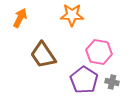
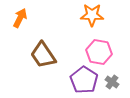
orange star: moved 20 px right
gray cross: rotated 24 degrees clockwise
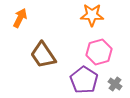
pink hexagon: rotated 25 degrees counterclockwise
gray cross: moved 3 px right, 2 px down
